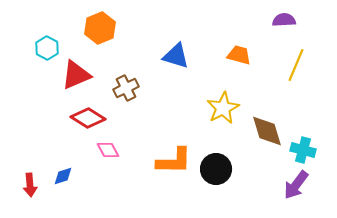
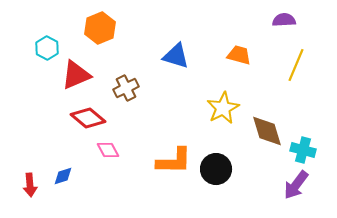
red diamond: rotated 8 degrees clockwise
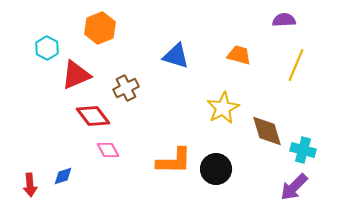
red diamond: moved 5 px right, 2 px up; rotated 12 degrees clockwise
purple arrow: moved 2 px left, 2 px down; rotated 8 degrees clockwise
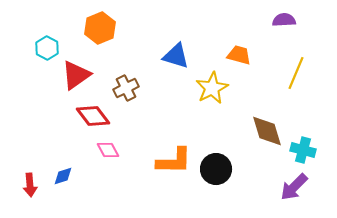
yellow line: moved 8 px down
red triangle: rotated 12 degrees counterclockwise
yellow star: moved 11 px left, 20 px up
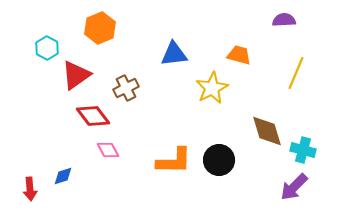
blue triangle: moved 2 px left, 2 px up; rotated 24 degrees counterclockwise
black circle: moved 3 px right, 9 px up
red arrow: moved 4 px down
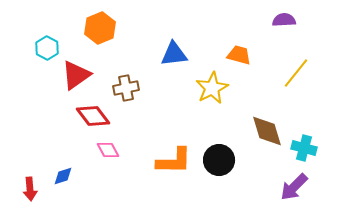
yellow line: rotated 16 degrees clockwise
brown cross: rotated 15 degrees clockwise
cyan cross: moved 1 px right, 2 px up
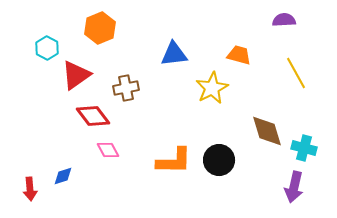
yellow line: rotated 68 degrees counterclockwise
purple arrow: rotated 32 degrees counterclockwise
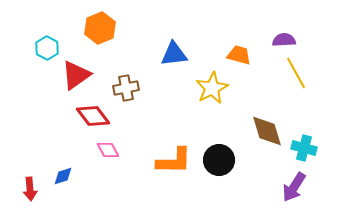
purple semicircle: moved 20 px down
purple arrow: rotated 20 degrees clockwise
